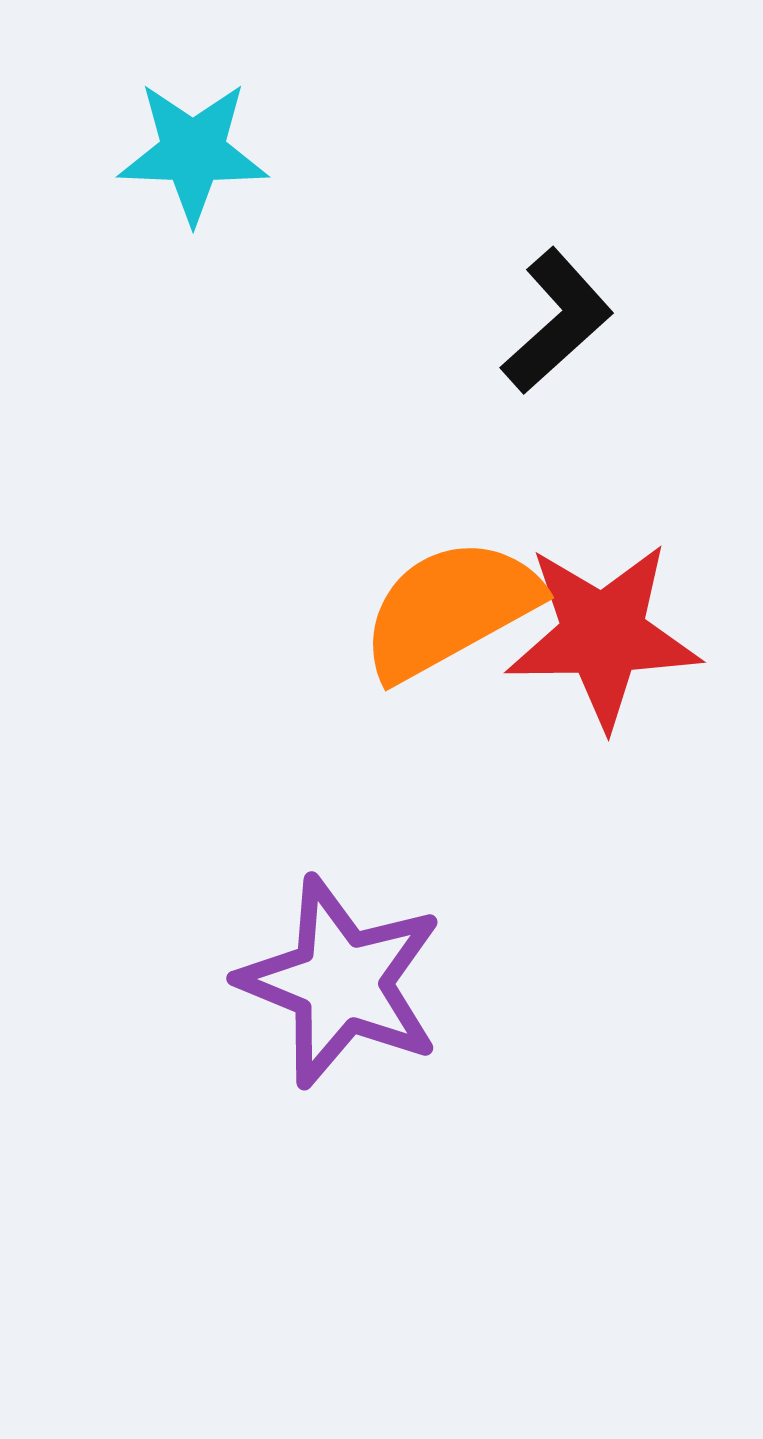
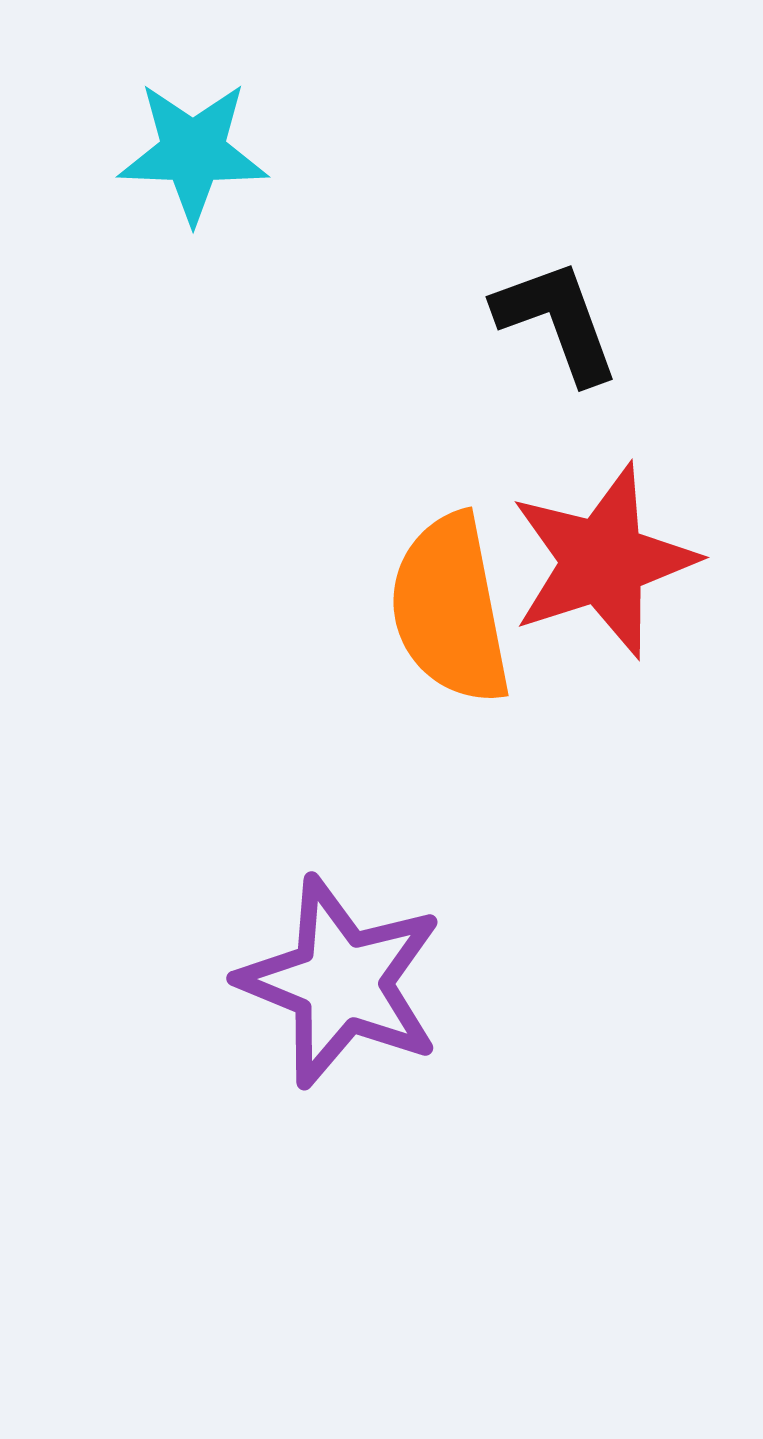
black L-shape: rotated 68 degrees counterclockwise
orange semicircle: rotated 72 degrees counterclockwise
red star: moved 74 px up; rotated 17 degrees counterclockwise
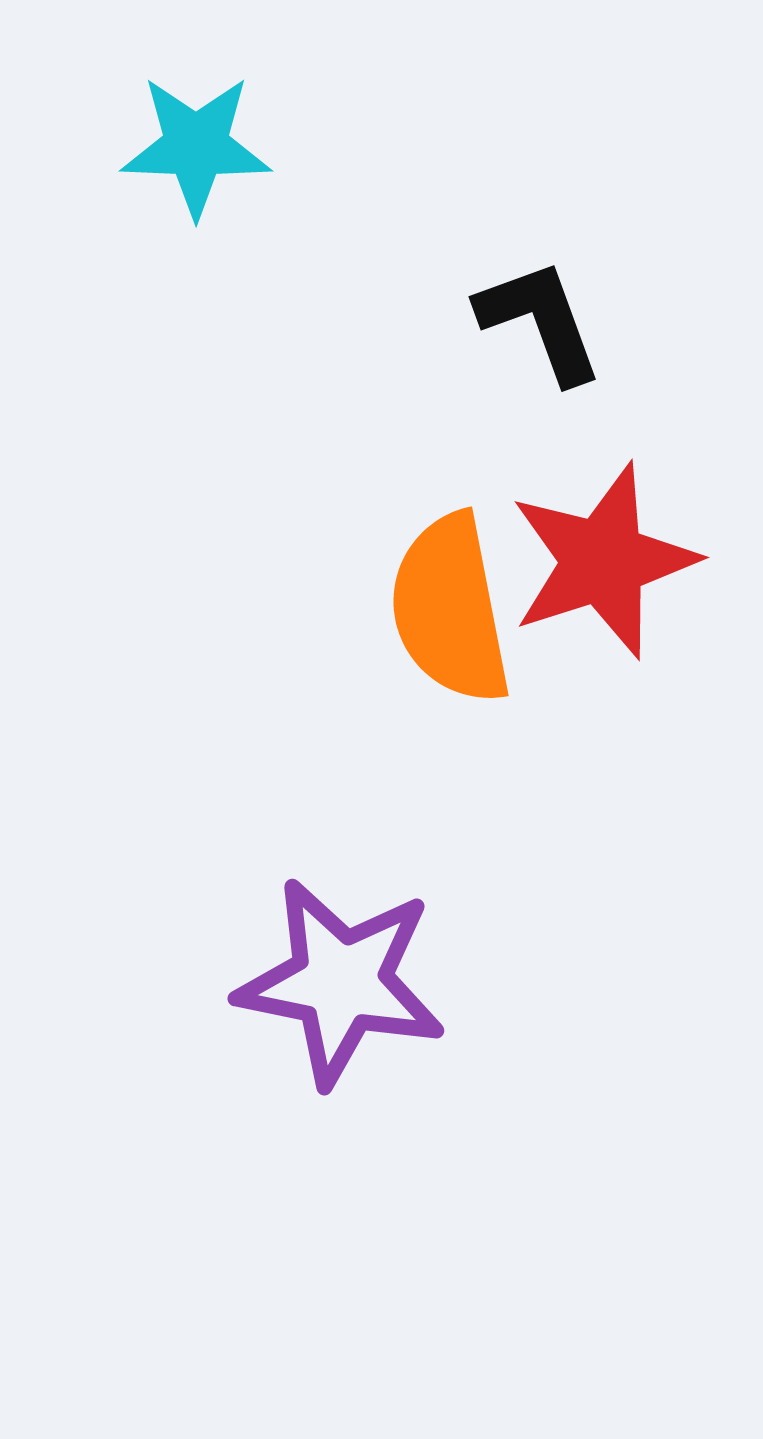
cyan star: moved 3 px right, 6 px up
black L-shape: moved 17 px left
purple star: rotated 11 degrees counterclockwise
